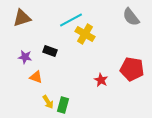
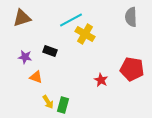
gray semicircle: rotated 36 degrees clockwise
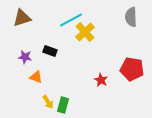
yellow cross: moved 2 px up; rotated 18 degrees clockwise
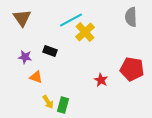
brown triangle: rotated 48 degrees counterclockwise
